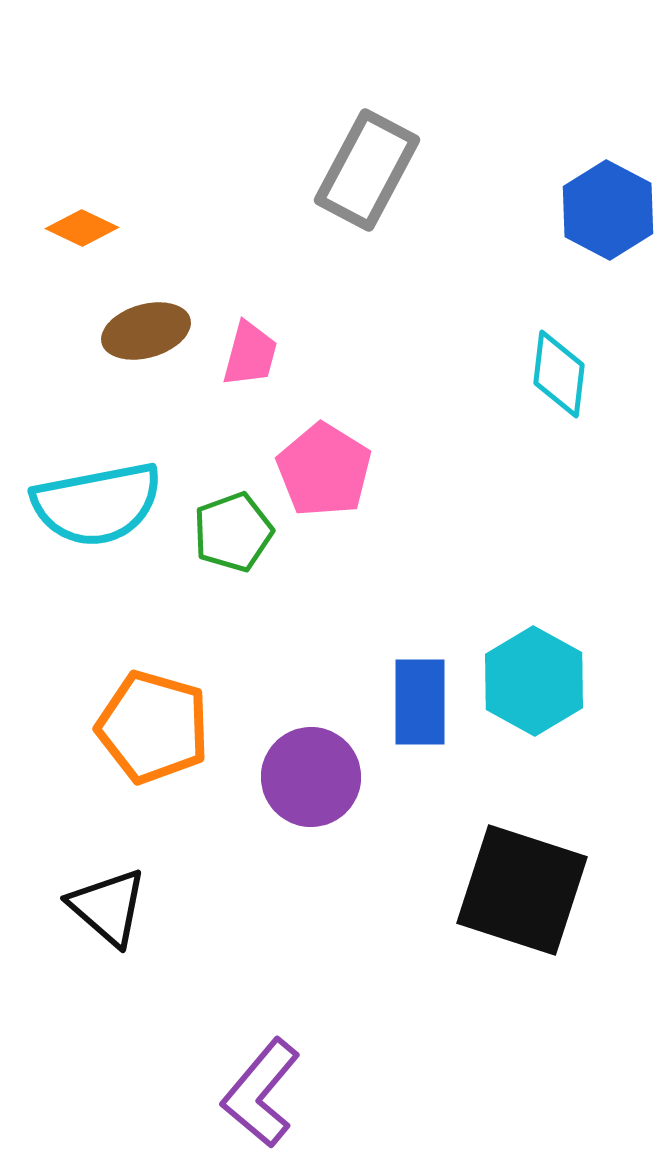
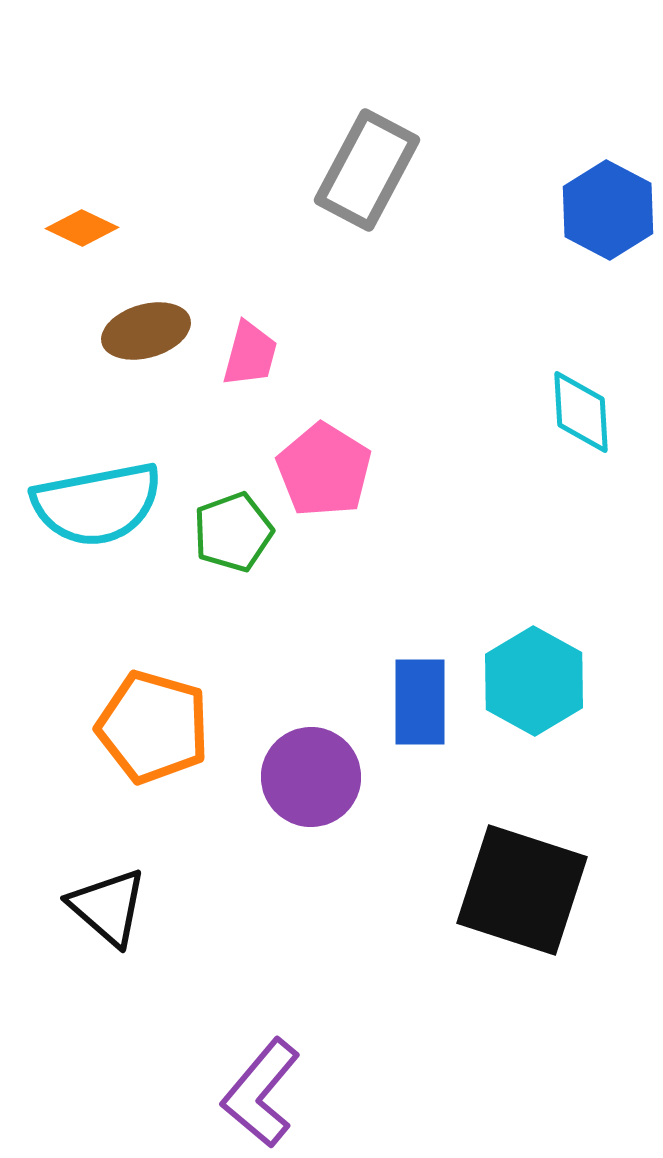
cyan diamond: moved 22 px right, 38 px down; rotated 10 degrees counterclockwise
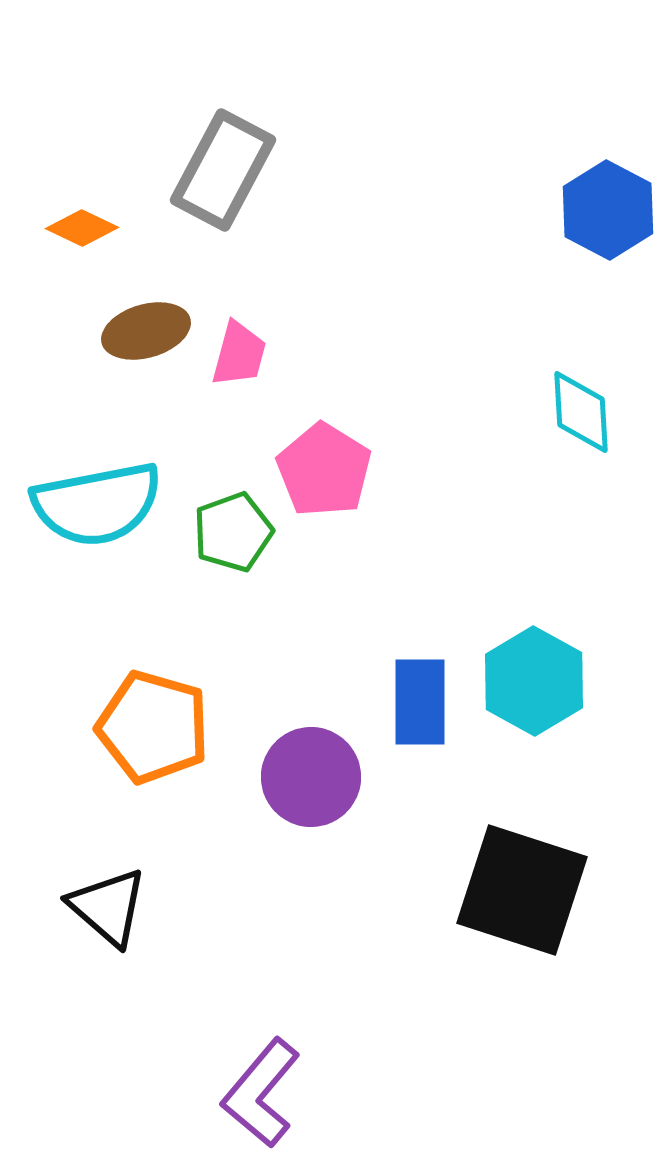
gray rectangle: moved 144 px left
pink trapezoid: moved 11 px left
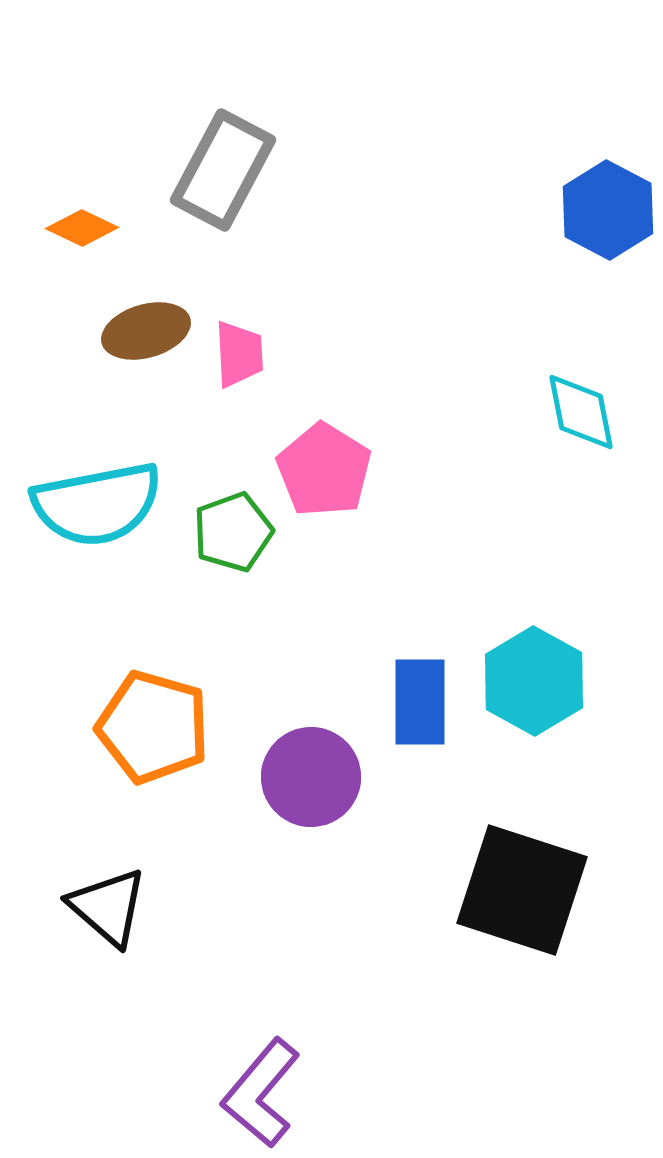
pink trapezoid: rotated 18 degrees counterclockwise
cyan diamond: rotated 8 degrees counterclockwise
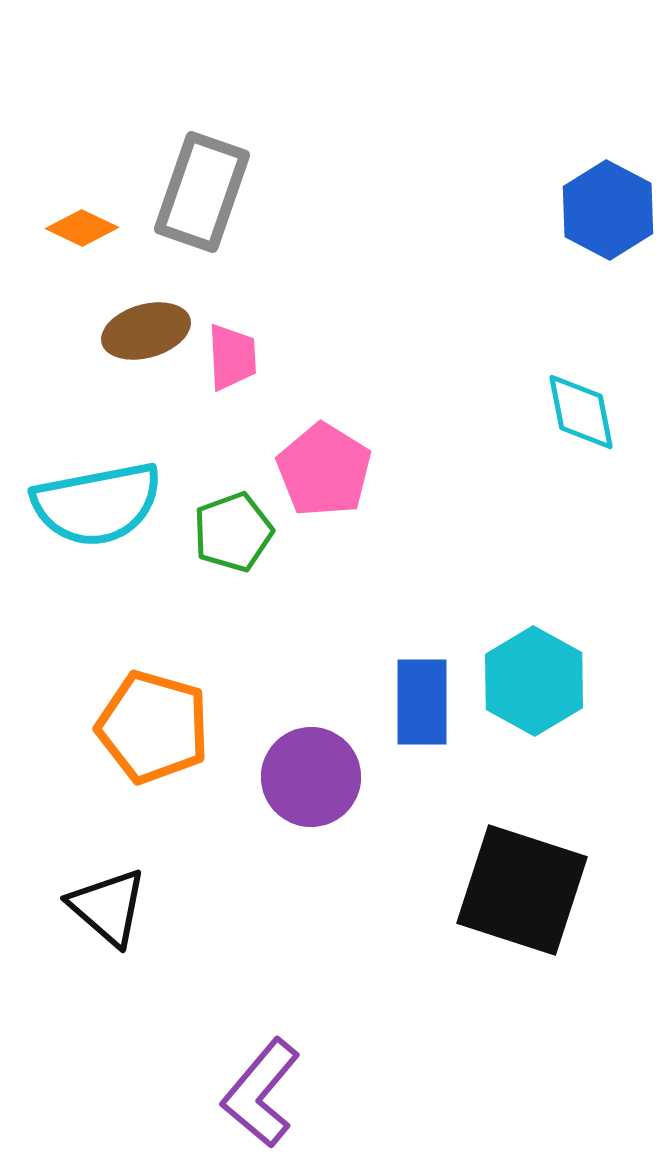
gray rectangle: moved 21 px left, 22 px down; rotated 9 degrees counterclockwise
pink trapezoid: moved 7 px left, 3 px down
blue rectangle: moved 2 px right
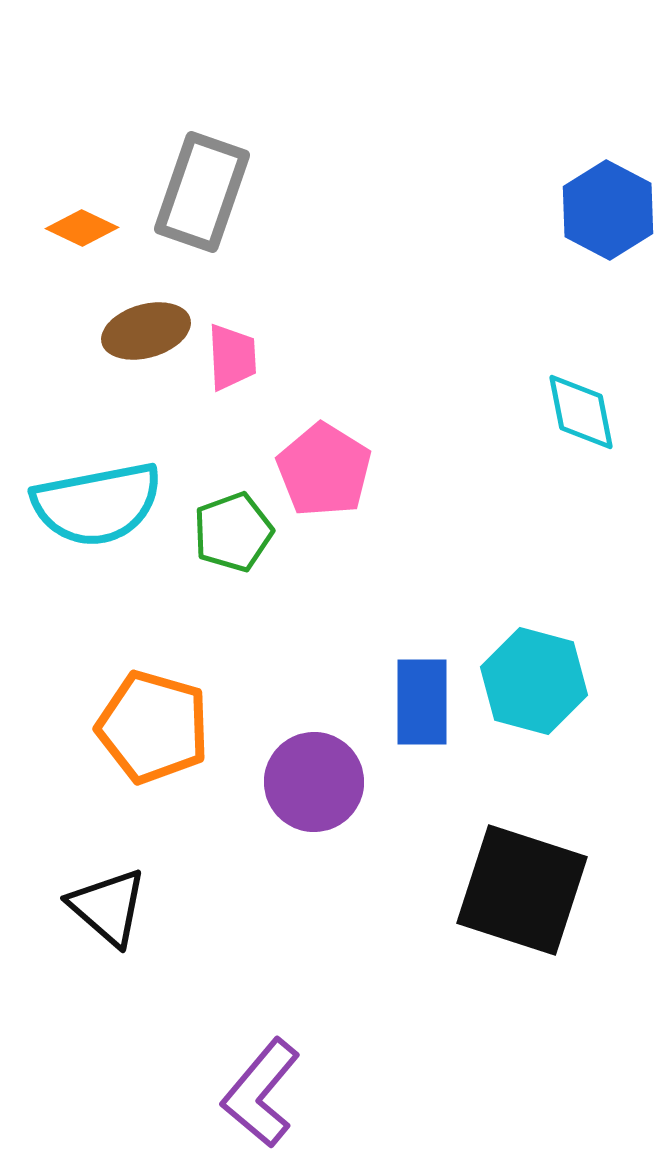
cyan hexagon: rotated 14 degrees counterclockwise
purple circle: moved 3 px right, 5 px down
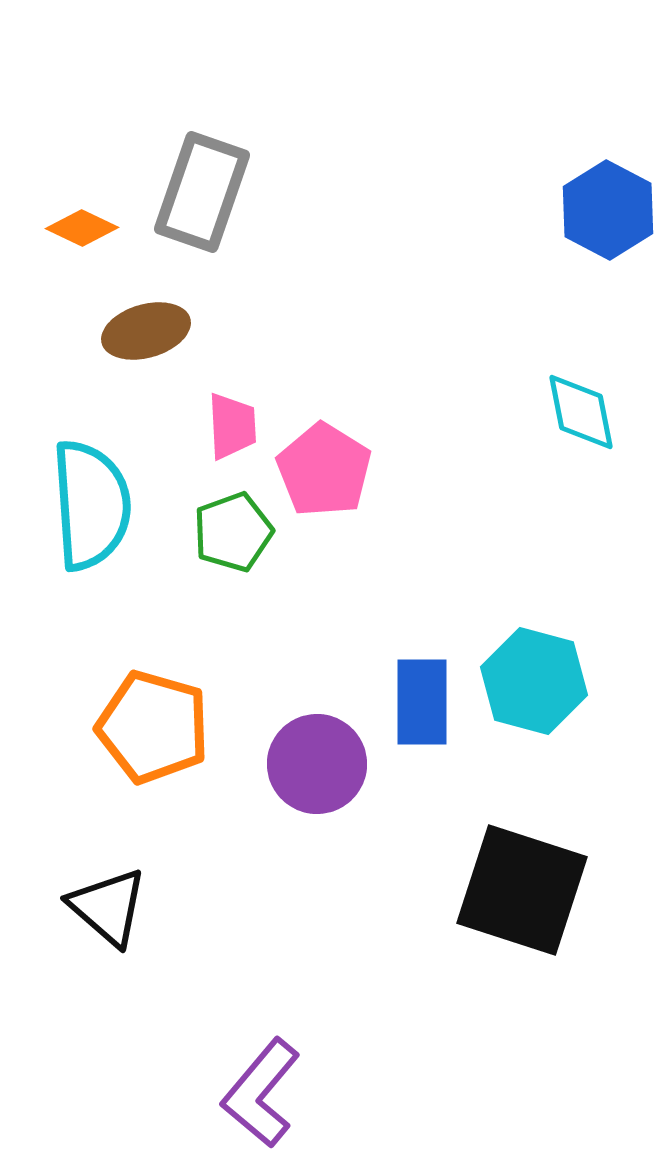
pink trapezoid: moved 69 px down
cyan semicircle: moved 6 px left, 1 px down; rotated 83 degrees counterclockwise
purple circle: moved 3 px right, 18 px up
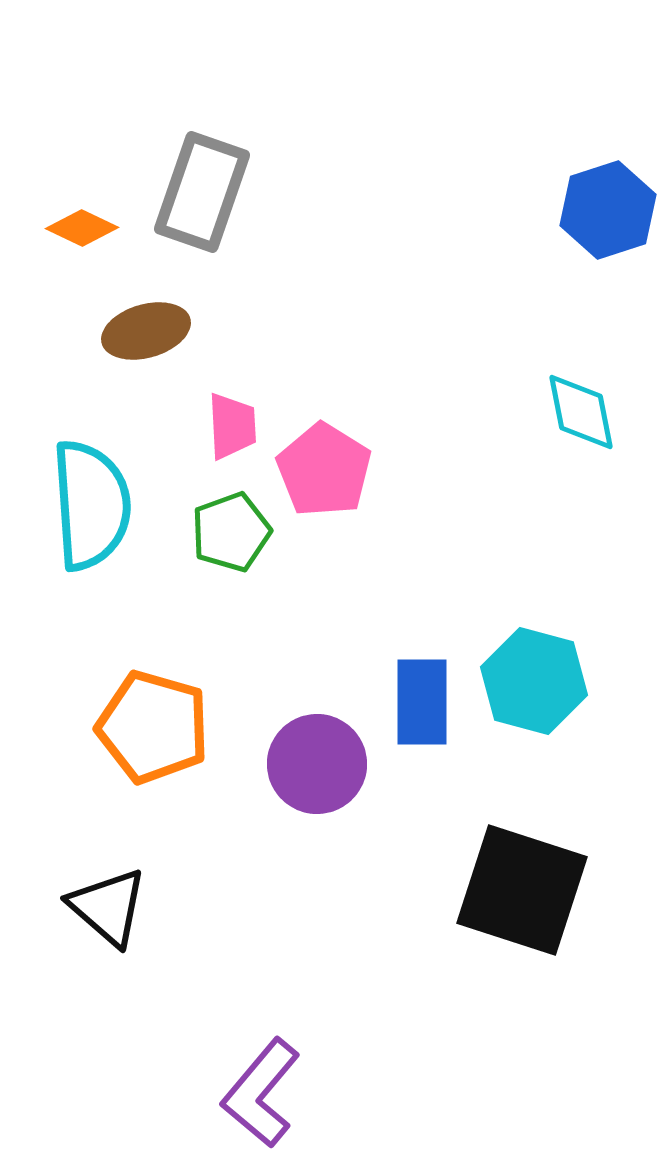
blue hexagon: rotated 14 degrees clockwise
green pentagon: moved 2 px left
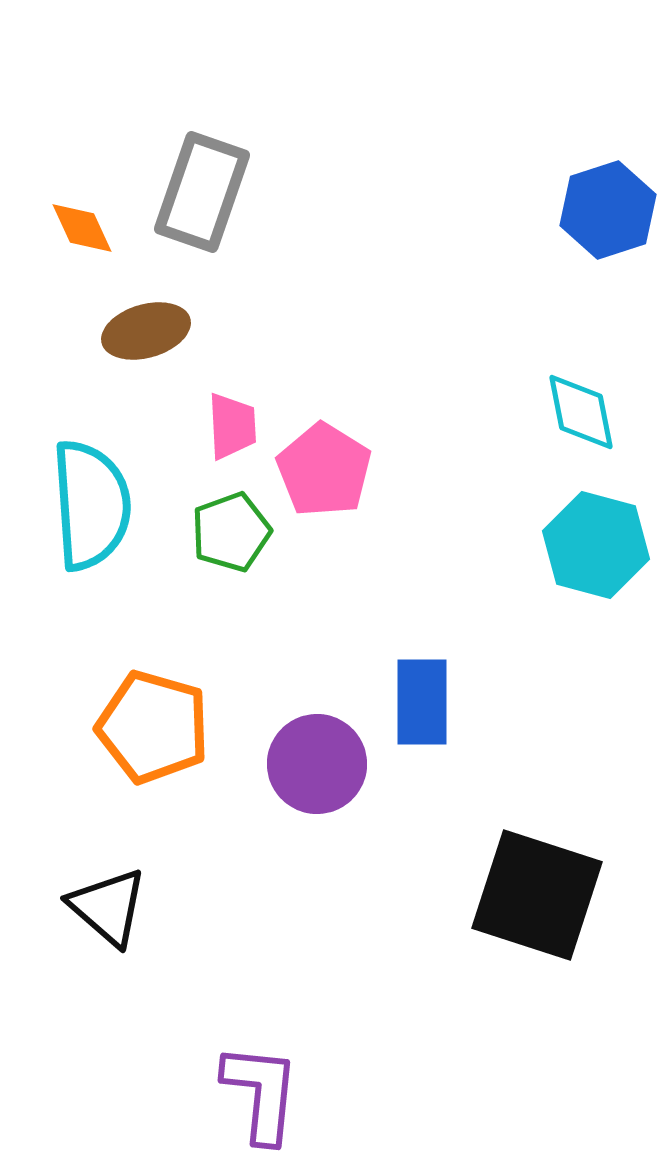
orange diamond: rotated 40 degrees clockwise
cyan hexagon: moved 62 px right, 136 px up
black square: moved 15 px right, 5 px down
purple L-shape: rotated 146 degrees clockwise
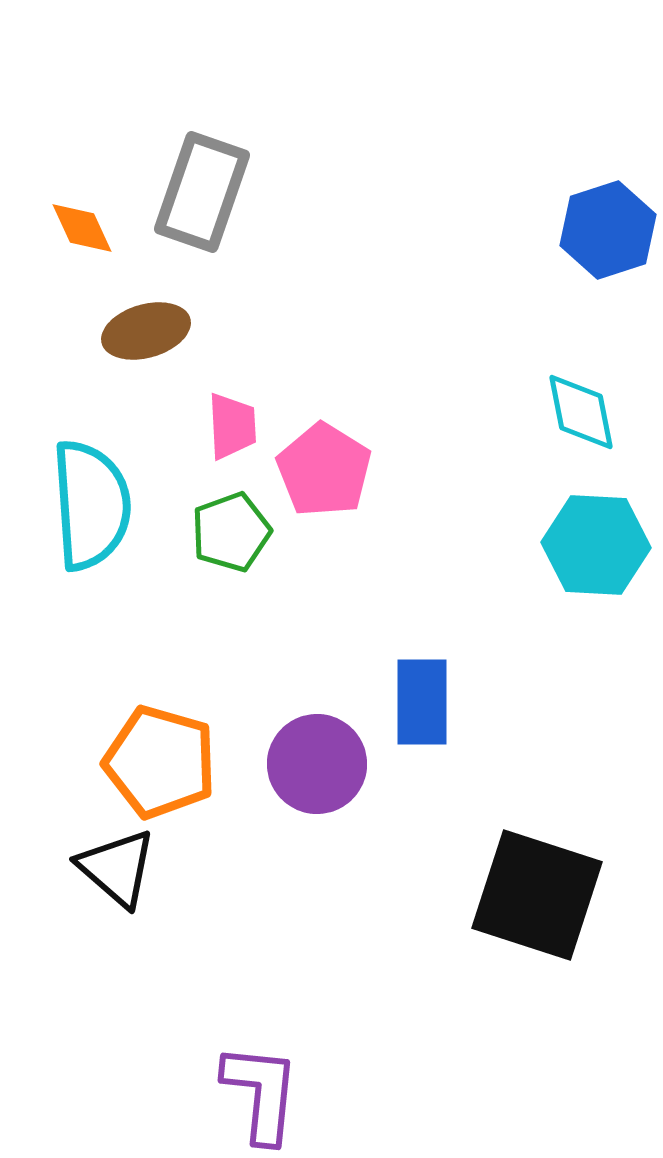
blue hexagon: moved 20 px down
cyan hexagon: rotated 12 degrees counterclockwise
orange pentagon: moved 7 px right, 35 px down
black triangle: moved 9 px right, 39 px up
